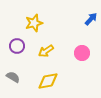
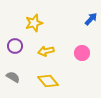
purple circle: moved 2 px left
yellow arrow: rotated 21 degrees clockwise
yellow diamond: rotated 60 degrees clockwise
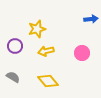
blue arrow: rotated 40 degrees clockwise
yellow star: moved 3 px right, 6 px down
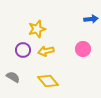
purple circle: moved 8 px right, 4 px down
pink circle: moved 1 px right, 4 px up
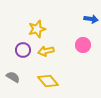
blue arrow: rotated 16 degrees clockwise
pink circle: moved 4 px up
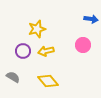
purple circle: moved 1 px down
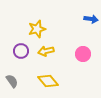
pink circle: moved 9 px down
purple circle: moved 2 px left
gray semicircle: moved 1 px left, 4 px down; rotated 24 degrees clockwise
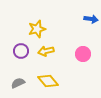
gray semicircle: moved 6 px right, 2 px down; rotated 80 degrees counterclockwise
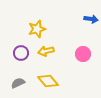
purple circle: moved 2 px down
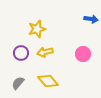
yellow arrow: moved 1 px left, 1 px down
gray semicircle: rotated 24 degrees counterclockwise
